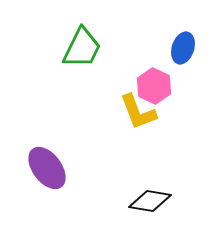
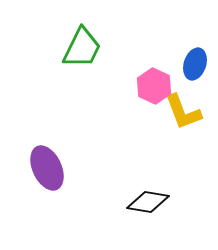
blue ellipse: moved 12 px right, 16 px down
yellow L-shape: moved 45 px right
purple ellipse: rotated 12 degrees clockwise
black diamond: moved 2 px left, 1 px down
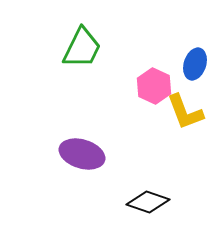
yellow L-shape: moved 2 px right
purple ellipse: moved 35 px right, 14 px up; rotated 48 degrees counterclockwise
black diamond: rotated 9 degrees clockwise
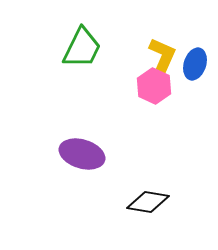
yellow L-shape: moved 23 px left, 54 px up; rotated 135 degrees counterclockwise
black diamond: rotated 9 degrees counterclockwise
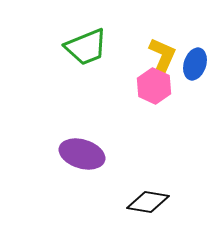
green trapezoid: moved 4 px right, 1 px up; rotated 42 degrees clockwise
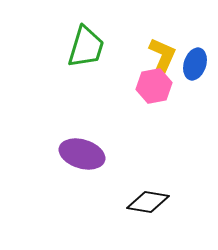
green trapezoid: rotated 51 degrees counterclockwise
pink hexagon: rotated 24 degrees clockwise
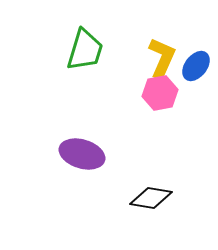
green trapezoid: moved 1 px left, 3 px down
blue ellipse: moved 1 px right, 2 px down; rotated 20 degrees clockwise
pink hexagon: moved 6 px right, 7 px down
black diamond: moved 3 px right, 4 px up
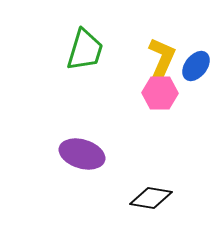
pink hexagon: rotated 12 degrees clockwise
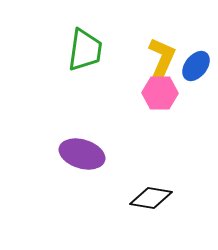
green trapezoid: rotated 9 degrees counterclockwise
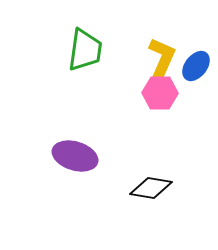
purple ellipse: moved 7 px left, 2 px down
black diamond: moved 10 px up
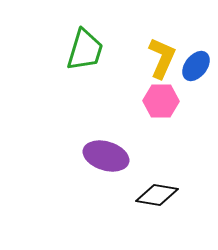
green trapezoid: rotated 9 degrees clockwise
pink hexagon: moved 1 px right, 8 px down
purple ellipse: moved 31 px right
black diamond: moved 6 px right, 7 px down
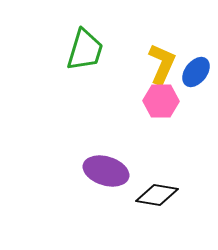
yellow L-shape: moved 6 px down
blue ellipse: moved 6 px down
purple ellipse: moved 15 px down
